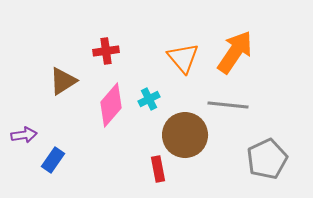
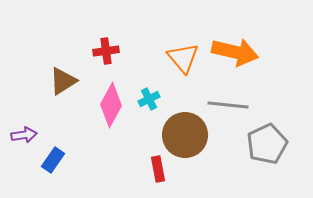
orange arrow: rotated 69 degrees clockwise
pink diamond: rotated 12 degrees counterclockwise
gray pentagon: moved 15 px up
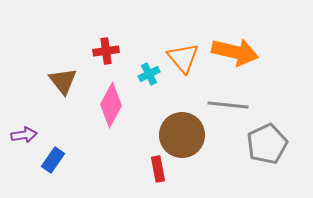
brown triangle: rotated 36 degrees counterclockwise
cyan cross: moved 25 px up
brown circle: moved 3 px left
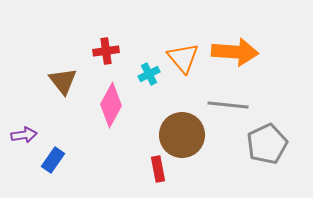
orange arrow: rotated 9 degrees counterclockwise
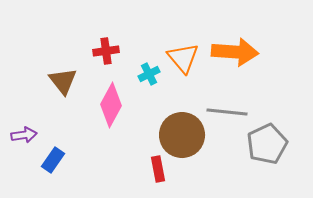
gray line: moved 1 px left, 7 px down
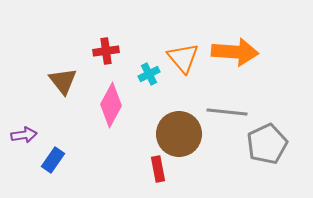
brown circle: moved 3 px left, 1 px up
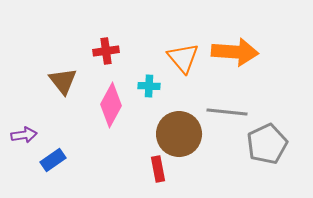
cyan cross: moved 12 px down; rotated 30 degrees clockwise
blue rectangle: rotated 20 degrees clockwise
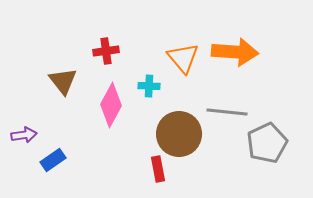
gray pentagon: moved 1 px up
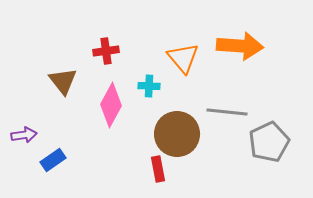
orange arrow: moved 5 px right, 6 px up
brown circle: moved 2 px left
gray pentagon: moved 2 px right, 1 px up
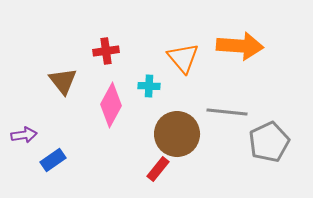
red rectangle: rotated 50 degrees clockwise
